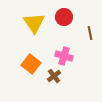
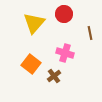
red circle: moved 3 px up
yellow triangle: rotated 15 degrees clockwise
pink cross: moved 1 px right, 3 px up
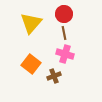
yellow triangle: moved 3 px left
brown line: moved 26 px left
pink cross: moved 1 px down
brown cross: rotated 16 degrees clockwise
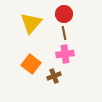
pink cross: rotated 24 degrees counterclockwise
